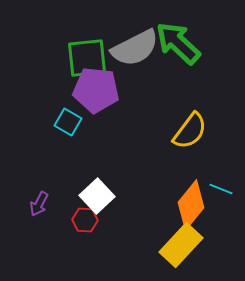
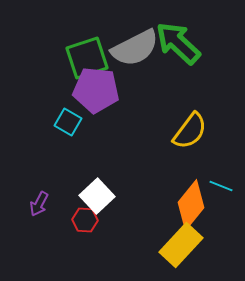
green square: rotated 12 degrees counterclockwise
cyan line: moved 3 px up
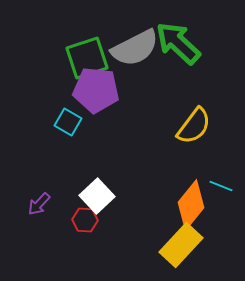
yellow semicircle: moved 4 px right, 5 px up
purple arrow: rotated 15 degrees clockwise
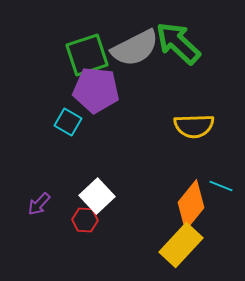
green square: moved 3 px up
yellow semicircle: rotated 51 degrees clockwise
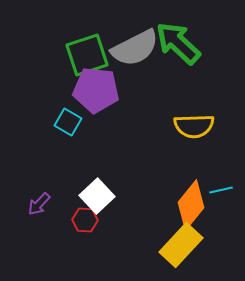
cyan line: moved 4 px down; rotated 35 degrees counterclockwise
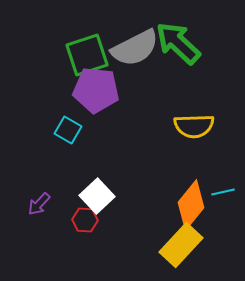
cyan square: moved 8 px down
cyan line: moved 2 px right, 2 px down
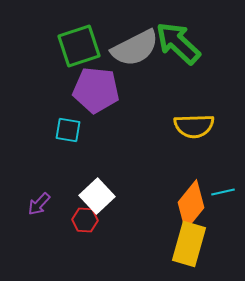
green square: moved 8 px left, 9 px up
cyan square: rotated 20 degrees counterclockwise
yellow rectangle: moved 8 px right, 1 px up; rotated 27 degrees counterclockwise
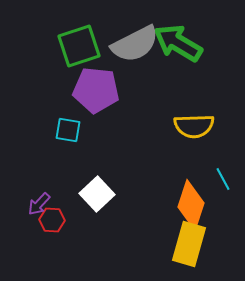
green arrow: rotated 12 degrees counterclockwise
gray semicircle: moved 4 px up
cyan line: moved 13 px up; rotated 75 degrees clockwise
white square: moved 2 px up
orange diamond: rotated 21 degrees counterclockwise
red hexagon: moved 33 px left
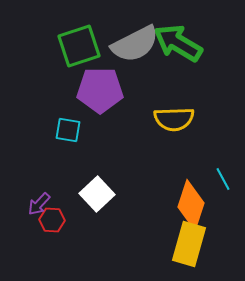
purple pentagon: moved 4 px right; rotated 6 degrees counterclockwise
yellow semicircle: moved 20 px left, 7 px up
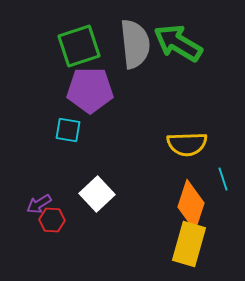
gray semicircle: rotated 69 degrees counterclockwise
purple pentagon: moved 10 px left
yellow semicircle: moved 13 px right, 25 px down
cyan line: rotated 10 degrees clockwise
purple arrow: rotated 15 degrees clockwise
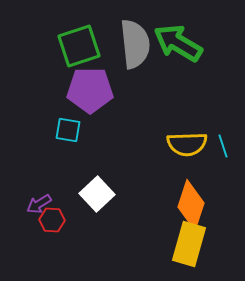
cyan line: moved 33 px up
